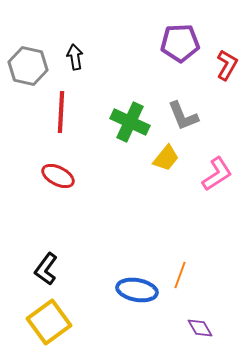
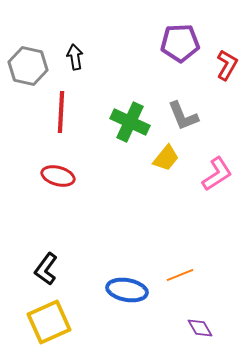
red ellipse: rotated 12 degrees counterclockwise
orange line: rotated 48 degrees clockwise
blue ellipse: moved 10 px left
yellow square: rotated 12 degrees clockwise
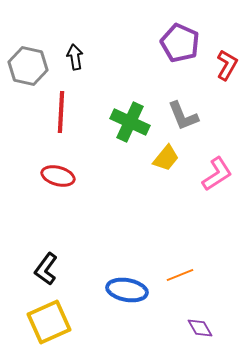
purple pentagon: rotated 27 degrees clockwise
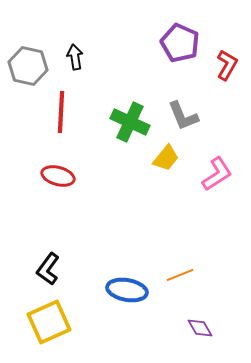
black L-shape: moved 2 px right
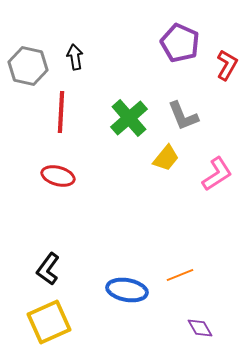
green cross: moved 1 px left, 4 px up; rotated 24 degrees clockwise
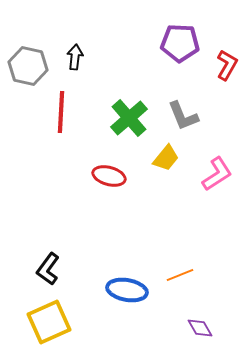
purple pentagon: rotated 21 degrees counterclockwise
black arrow: rotated 15 degrees clockwise
red ellipse: moved 51 px right
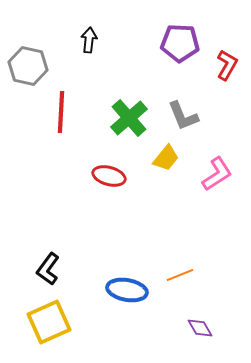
black arrow: moved 14 px right, 17 px up
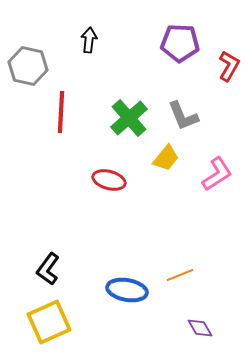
red L-shape: moved 2 px right, 1 px down
red ellipse: moved 4 px down
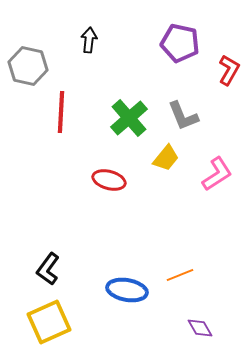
purple pentagon: rotated 9 degrees clockwise
red L-shape: moved 4 px down
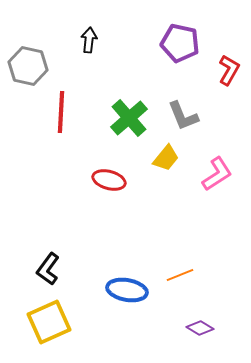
purple diamond: rotated 28 degrees counterclockwise
